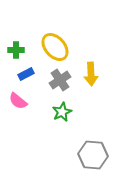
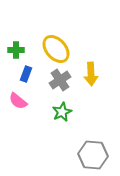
yellow ellipse: moved 1 px right, 2 px down
blue rectangle: rotated 42 degrees counterclockwise
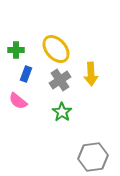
green star: rotated 12 degrees counterclockwise
gray hexagon: moved 2 px down; rotated 12 degrees counterclockwise
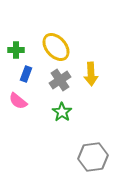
yellow ellipse: moved 2 px up
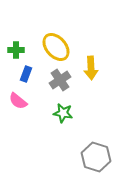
yellow arrow: moved 6 px up
green star: moved 1 px right, 1 px down; rotated 24 degrees counterclockwise
gray hexagon: moved 3 px right; rotated 24 degrees clockwise
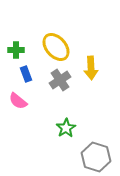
blue rectangle: rotated 42 degrees counterclockwise
green star: moved 3 px right, 15 px down; rotated 30 degrees clockwise
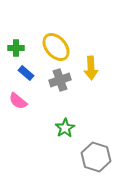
green cross: moved 2 px up
blue rectangle: moved 1 px up; rotated 28 degrees counterclockwise
gray cross: rotated 15 degrees clockwise
green star: moved 1 px left
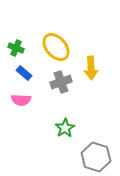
green cross: rotated 21 degrees clockwise
blue rectangle: moved 2 px left
gray cross: moved 1 px right, 2 px down
pink semicircle: moved 3 px right, 1 px up; rotated 36 degrees counterclockwise
